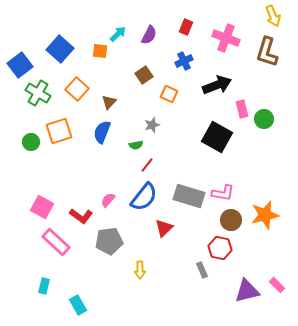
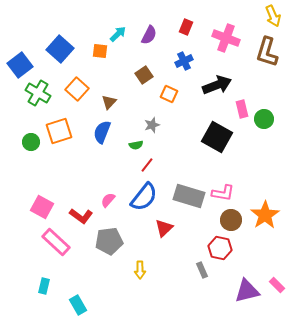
orange star at (265, 215): rotated 20 degrees counterclockwise
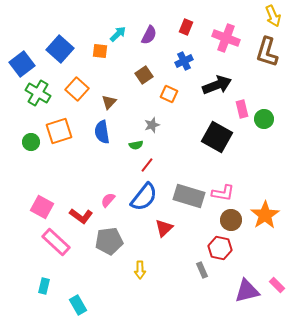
blue square at (20, 65): moved 2 px right, 1 px up
blue semicircle at (102, 132): rotated 30 degrees counterclockwise
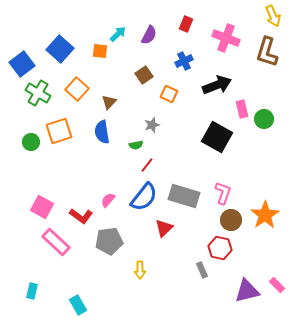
red rectangle at (186, 27): moved 3 px up
pink L-shape at (223, 193): rotated 80 degrees counterclockwise
gray rectangle at (189, 196): moved 5 px left
cyan rectangle at (44, 286): moved 12 px left, 5 px down
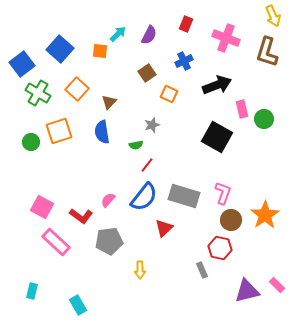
brown square at (144, 75): moved 3 px right, 2 px up
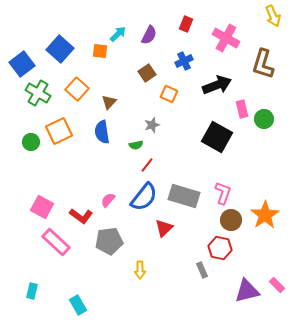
pink cross at (226, 38): rotated 8 degrees clockwise
brown L-shape at (267, 52): moved 4 px left, 12 px down
orange square at (59, 131): rotated 8 degrees counterclockwise
